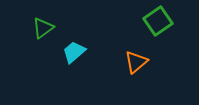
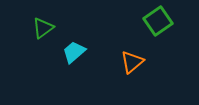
orange triangle: moved 4 px left
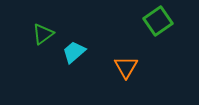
green triangle: moved 6 px down
orange triangle: moved 6 px left, 5 px down; rotated 20 degrees counterclockwise
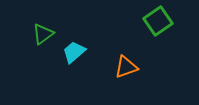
orange triangle: rotated 40 degrees clockwise
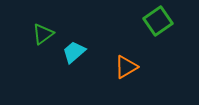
orange triangle: rotated 10 degrees counterclockwise
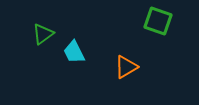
green square: rotated 36 degrees counterclockwise
cyan trapezoid: rotated 75 degrees counterclockwise
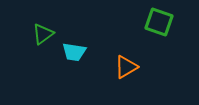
green square: moved 1 px right, 1 px down
cyan trapezoid: rotated 55 degrees counterclockwise
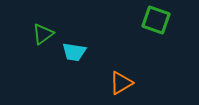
green square: moved 3 px left, 2 px up
orange triangle: moved 5 px left, 16 px down
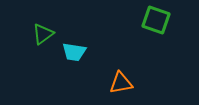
orange triangle: rotated 20 degrees clockwise
